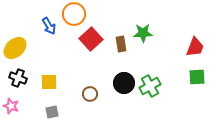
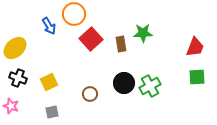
yellow square: rotated 24 degrees counterclockwise
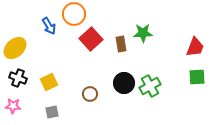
pink star: moved 2 px right; rotated 14 degrees counterclockwise
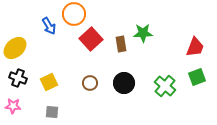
green square: rotated 18 degrees counterclockwise
green cross: moved 15 px right; rotated 20 degrees counterclockwise
brown circle: moved 11 px up
gray square: rotated 16 degrees clockwise
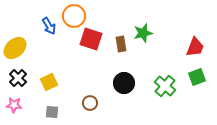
orange circle: moved 2 px down
green star: rotated 12 degrees counterclockwise
red square: rotated 30 degrees counterclockwise
black cross: rotated 24 degrees clockwise
brown circle: moved 20 px down
pink star: moved 1 px right, 1 px up
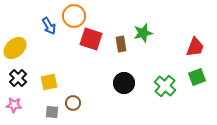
yellow square: rotated 12 degrees clockwise
brown circle: moved 17 px left
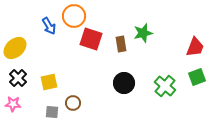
pink star: moved 1 px left, 1 px up
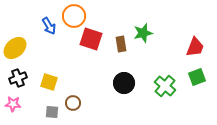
black cross: rotated 24 degrees clockwise
yellow square: rotated 30 degrees clockwise
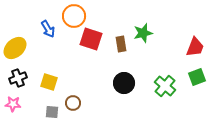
blue arrow: moved 1 px left, 3 px down
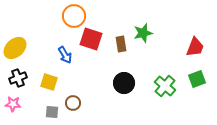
blue arrow: moved 17 px right, 26 px down
green square: moved 2 px down
